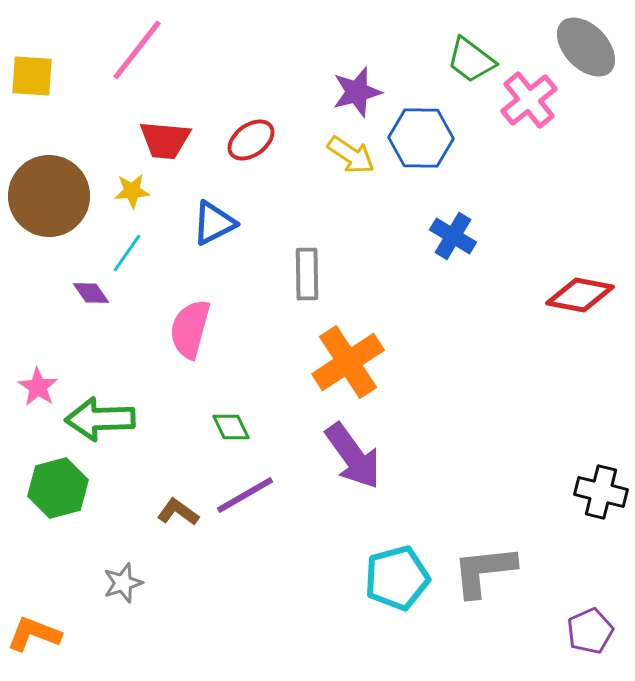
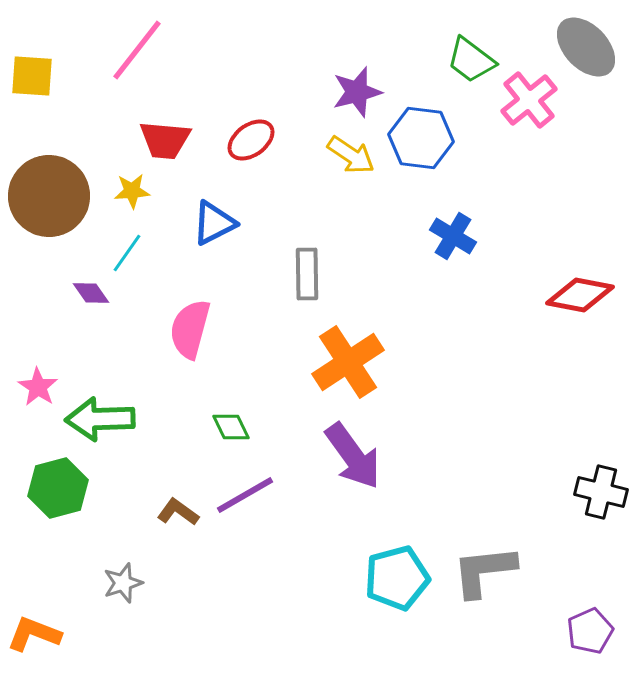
blue hexagon: rotated 6 degrees clockwise
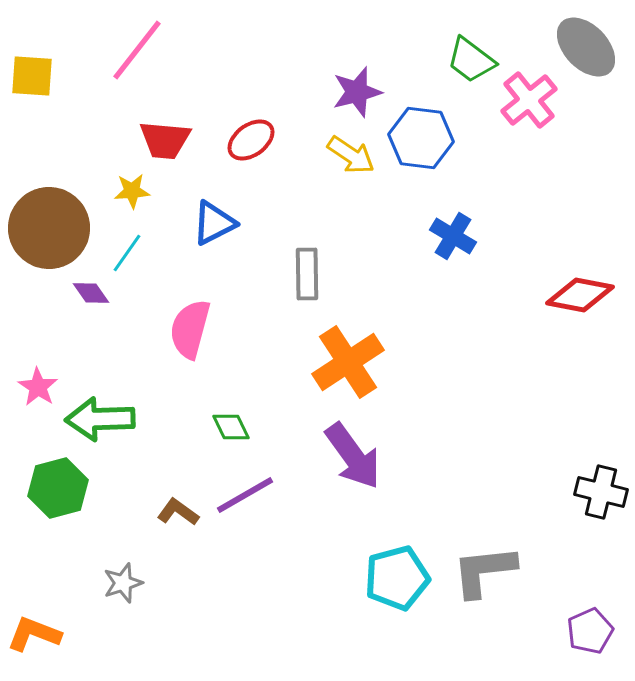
brown circle: moved 32 px down
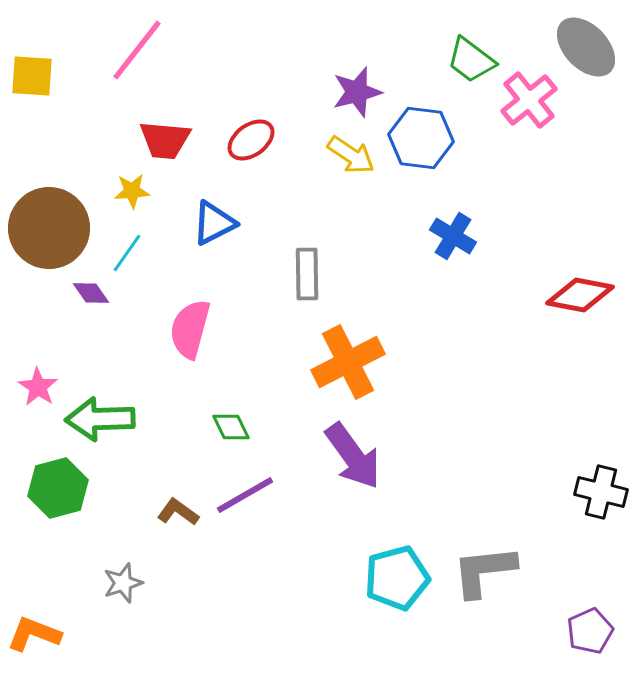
orange cross: rotated 6 degrees clockwise
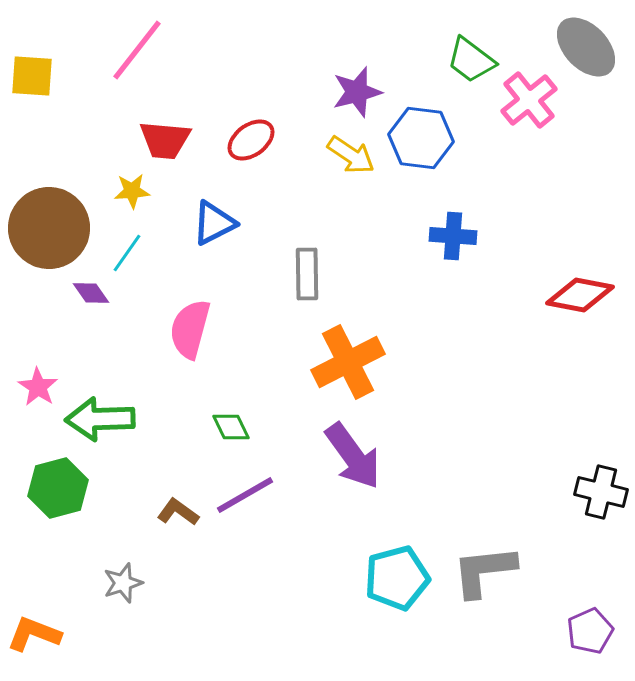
blue cross: rotated 27 degrees counterclockwise
